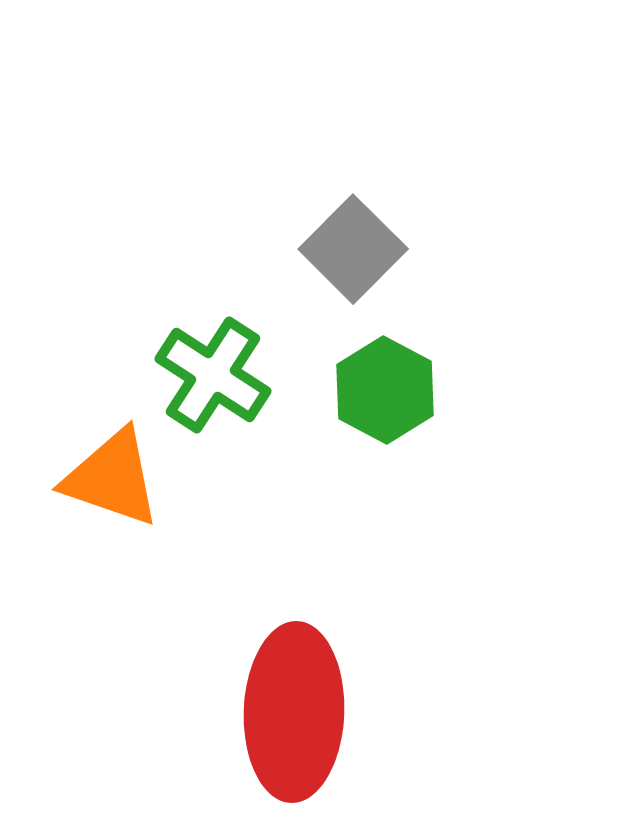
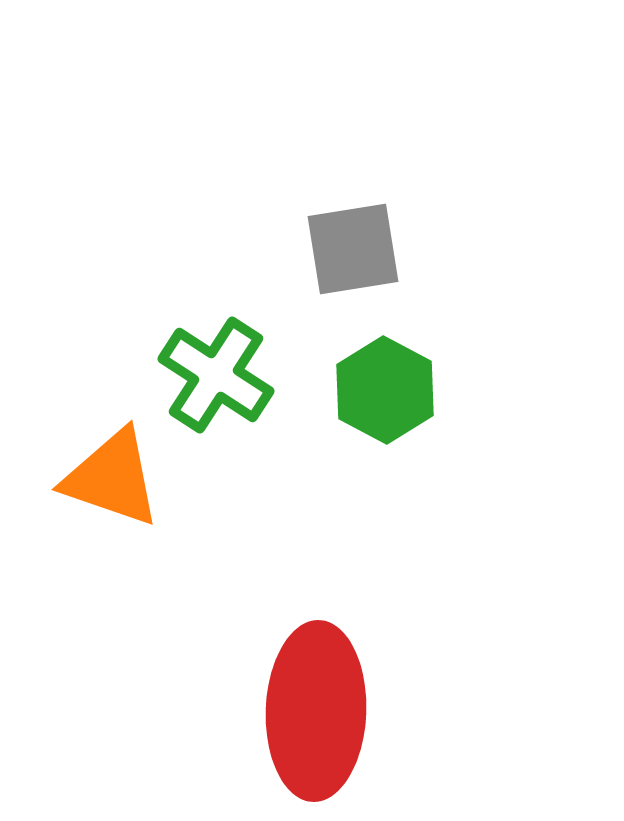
gray square: rotated 36 degrees clockwise
green cross: moved 3 px right
red ellipse: moved 22 px right, 1 px up
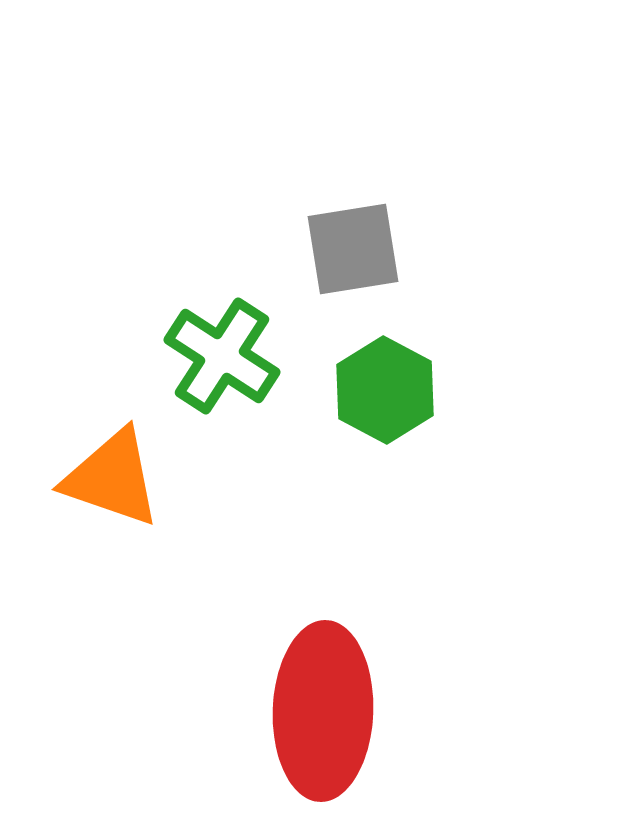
green cross: moved 6 px right, 19 px up
red ellipse: moved 7 px right
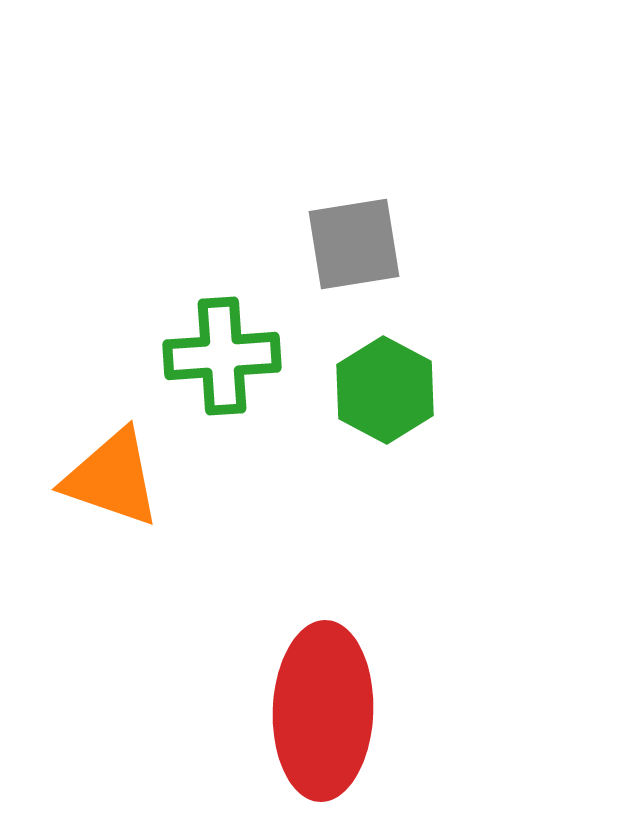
gray square: moved 1 px right, 5 px up
green cross: rotated 37 degrees counterclockwise
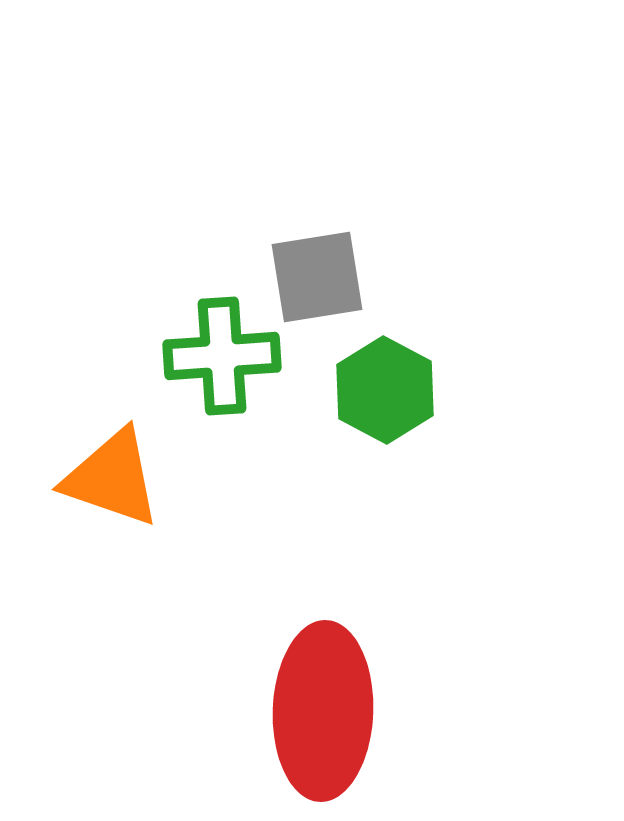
gray square: moved 37 px left, 33 px down
